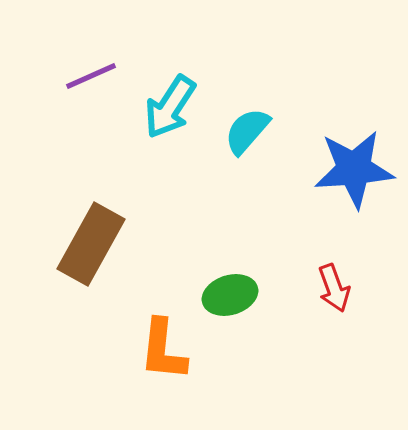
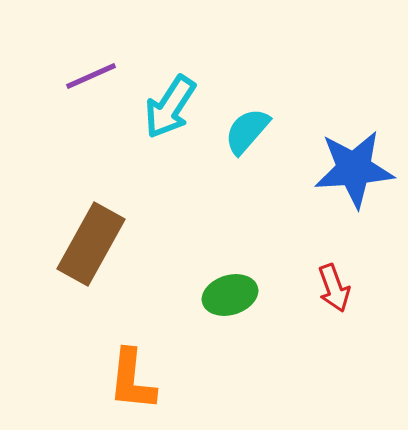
orange L-shape: moved 31 px left, 30 px down
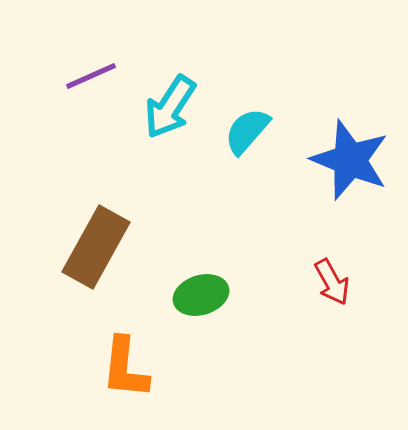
blue star: moved 4 px left, 9 px up; rotated 26 degrees clockwise
brown rectangle: moved 5 px right, 3 px down
red arrow: moved 2 px left, 6 px up; rotated 9 degrees counterclockwise
green ellipse: moved 29 px left
orange L-shape: moved 7 px left, 12 px up
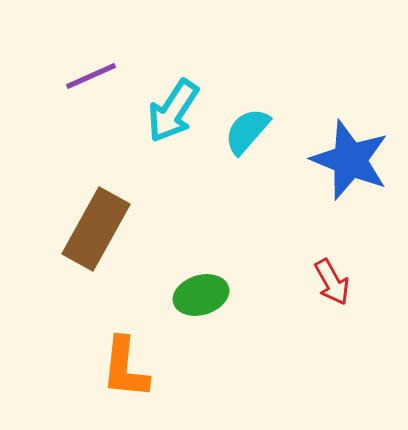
cyan arrow: moved 3 px right, 4 px down
brown rectangle: moved 18 px up
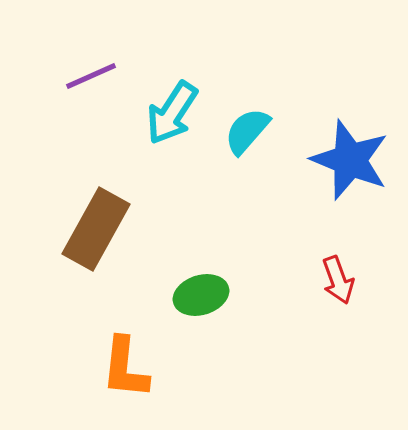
cyan arrow: moved 1 px left, 2 px down
red arrow: moved 6 px right, 2 px up; rotated 9 degrees clockwise
